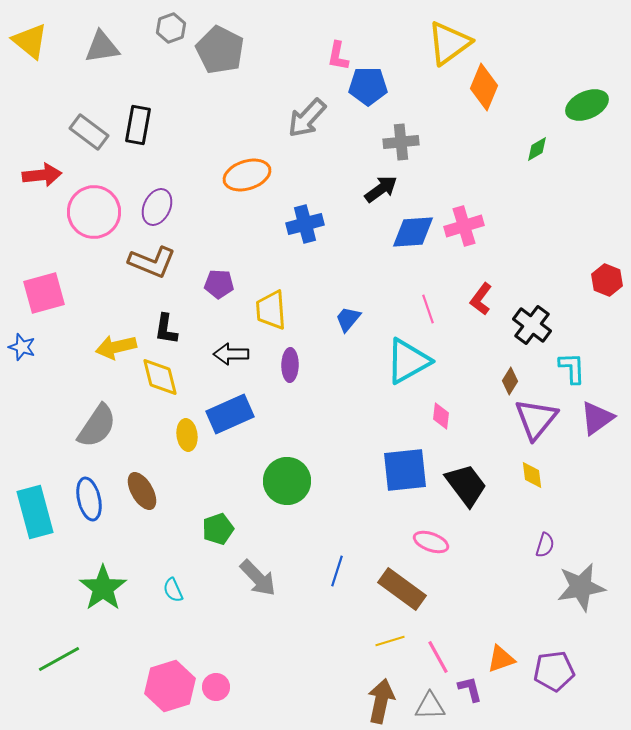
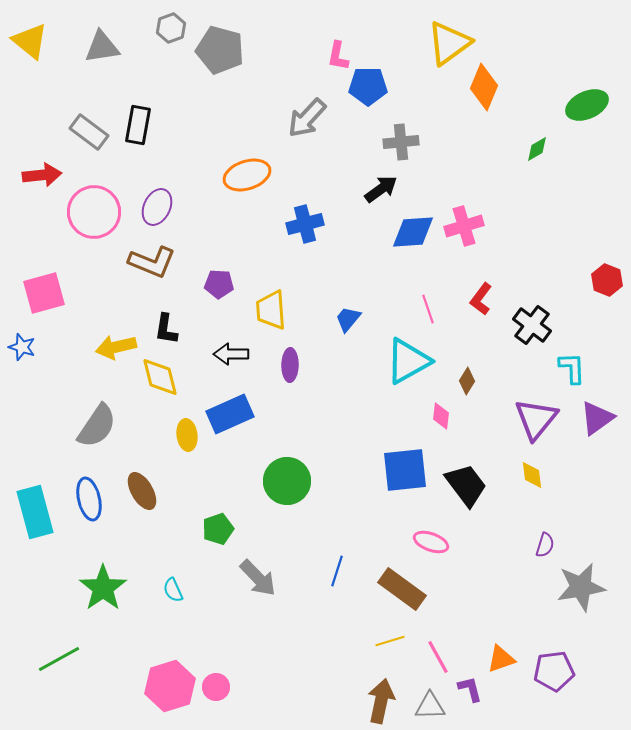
gray pentagon at (220, 50): rotated 12 degrees counterclockwise
brown diamond at (510, 381): moved 43 px left
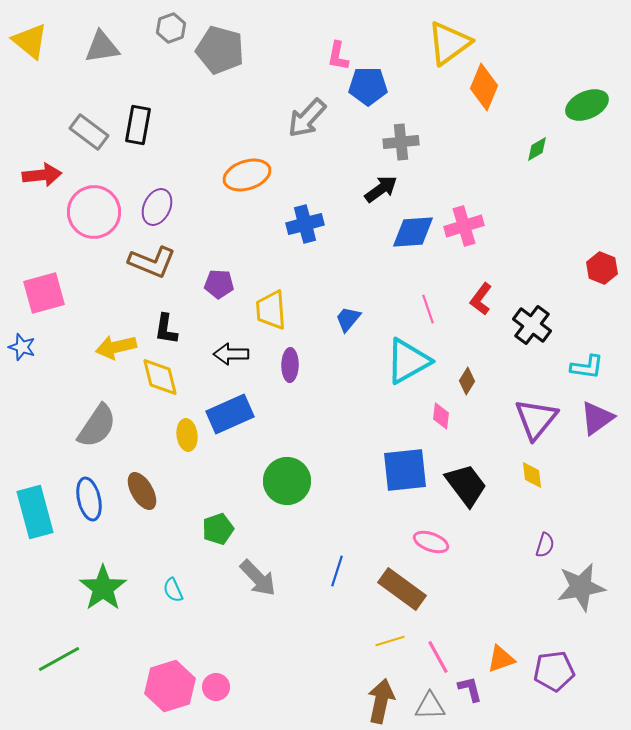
red hexagon at (607, 280): moved 5 px left, 12 px up
cyan L-shape at (572, 368): moved 15 px right, 1 px up; rotated 100 degrees clockwise
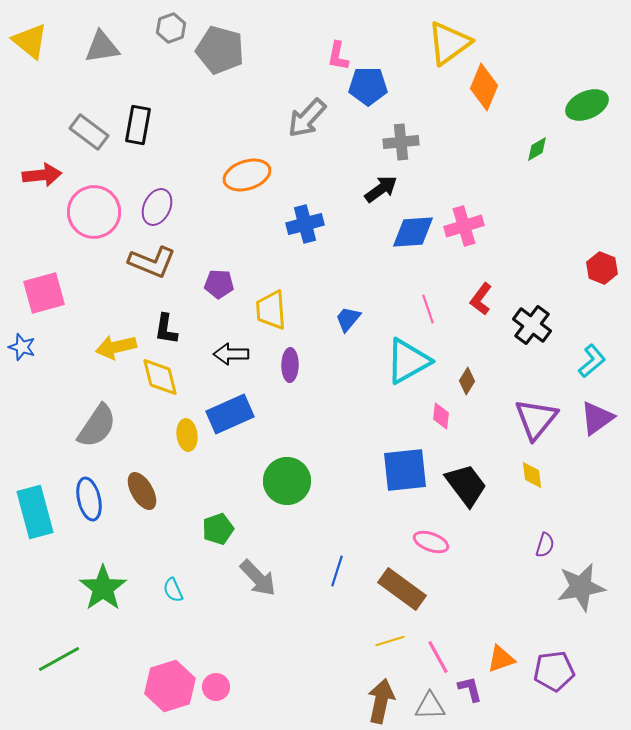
cyan L-shape at (587, 367): moved 5 px right, 6 px up; rotated 48 degrees counterclockwise
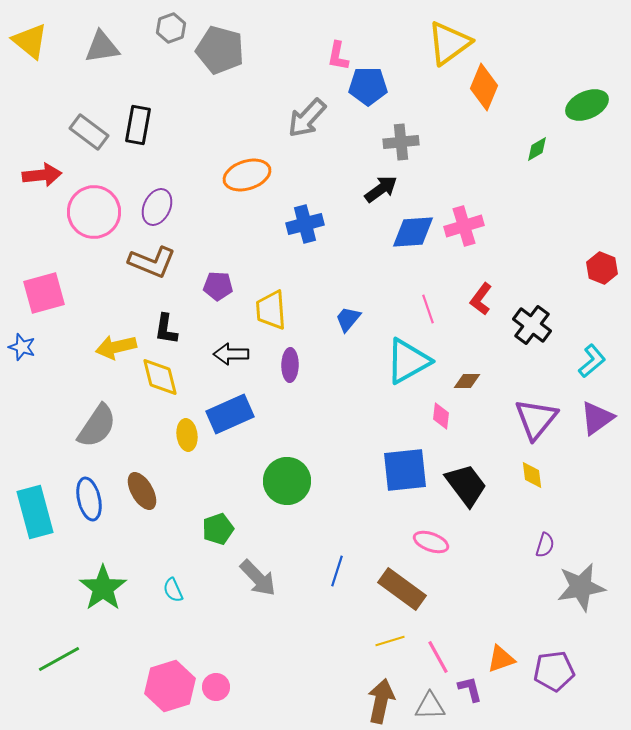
purple pentagon at (219, 284): moved 1 px left, 2 px down
brown diamond at (467, 381): rotated 60 degrees clockwise
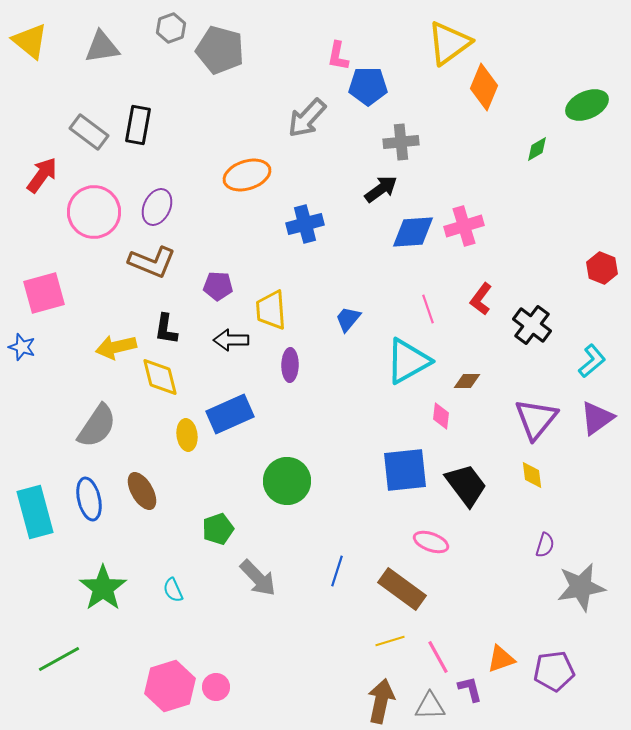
red arrow at (42, 175): rotated 48 degrees counterclockwise
black arrow at (231, 354): moved 14 px up
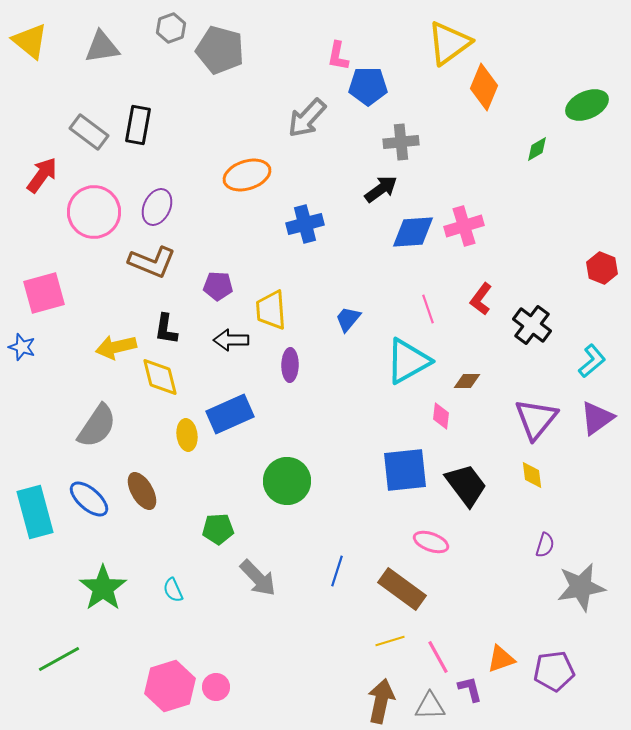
blue ellipse at (89, 499): rotated 36 degrees counterclockwise
green pentagon at (218, 529): rotated 16 degrees clockwise
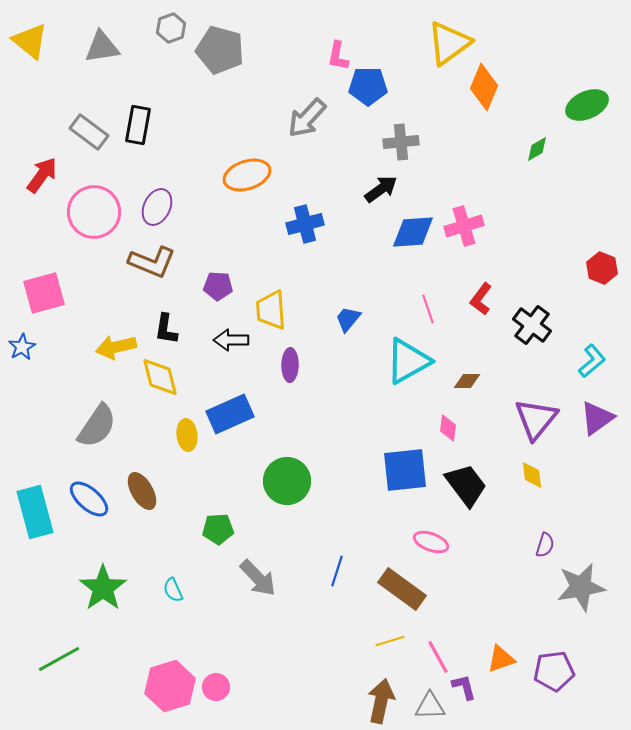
blue star at (22, 347): rotated 24 degrees clockwise
pink diamond at (441, 416): moved 7 px right, 12 px down
purple L-shape at (470, 689): moved 6 px left, 2 px up
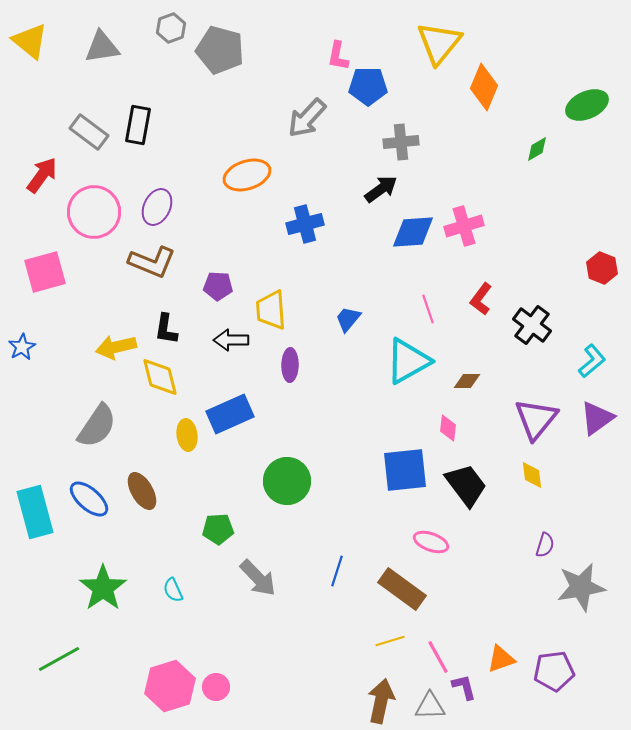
yellow triangle at (449, 43): moved 10 px left; rotated 15 degrees counterclockwise
pink square at (44, 293): moved 1 px right, 21 px up
